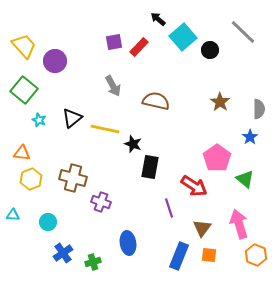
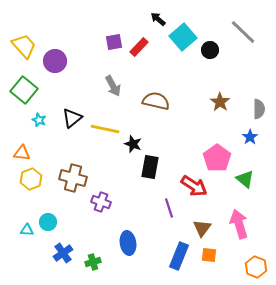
cyan triangle: moved 14 px right, 15 px down
orange hexagon: moved 12 px down
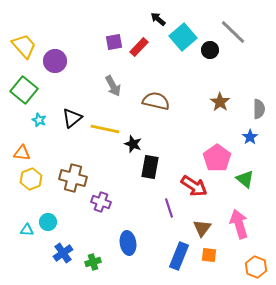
gray line: moved 10 px left
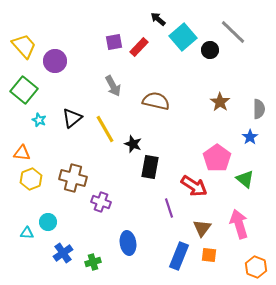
yellow line: rotated 48 degrees clockwise
cyan triangle: moved 3 px down
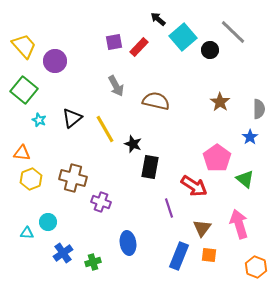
gray arrow: moved 3 px right
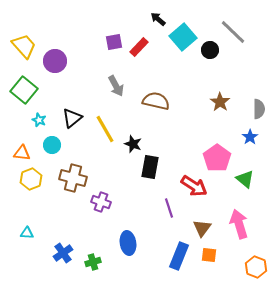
cyan circle: moved 4 px right, 77 px up
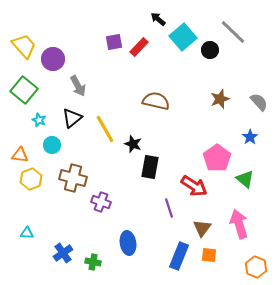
purple circle: moved 2 px left, 2 px up
gray arrow: moved 38 px left
brown star: moved 3 px up; rotated 18 degrees clockwise
gray semicircle: moved 7 px up; rotated 42 degrees counterclockwise
orange triangle: moved 2 px left, 2 px down
green cross: rotated 28 degrees clockwise
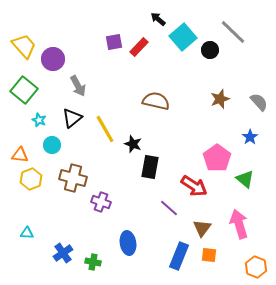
purple line: rotated 30 degrees counterclockwise
